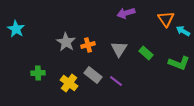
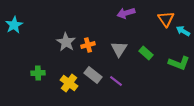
cyan star: moved 2 px left, 4 px up; rotated 12 degrees clockwise
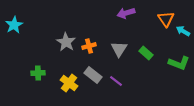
orange cross: moved 1 px right, 1 px down
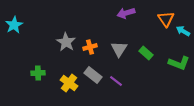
orange cross: moved 1 px right, 1 px down
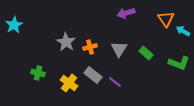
green cross: rotated 16 degrees clockwise
purple line: moved 1 px left, 1 px down
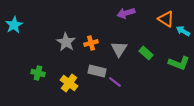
orange triangle: rotated 24 degrees counterclockwise
orange cross: moved 1 px right, 4 px up
gray rectangle: moved 4 px right, 4 px up; rotated 24 degrees counterclockwise
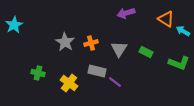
gray star: moved 1 px left
green rectangle: moved 1 px up; rotated 16 degrees counterclockwise
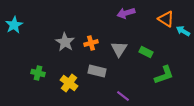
green L-shape: moved 15 px left, 12 px down; rotated 40 degrees counterclockwise
purple line: moved 8 px right, 14 px down
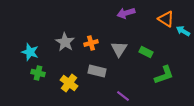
cyan star: moved 16 px right, 27 px down; rotated 24 degrees counterclockwise
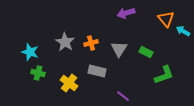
orange triangle: rotated 18 degrees clockwise
